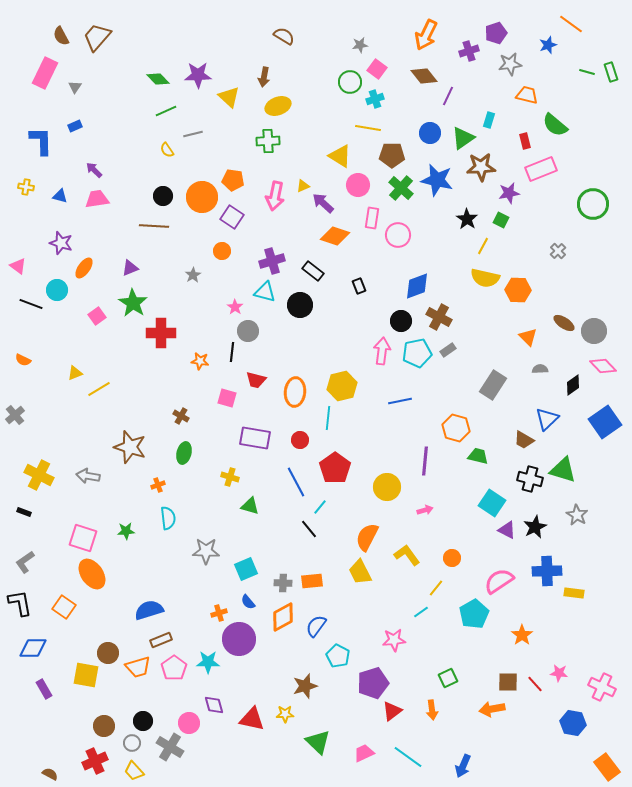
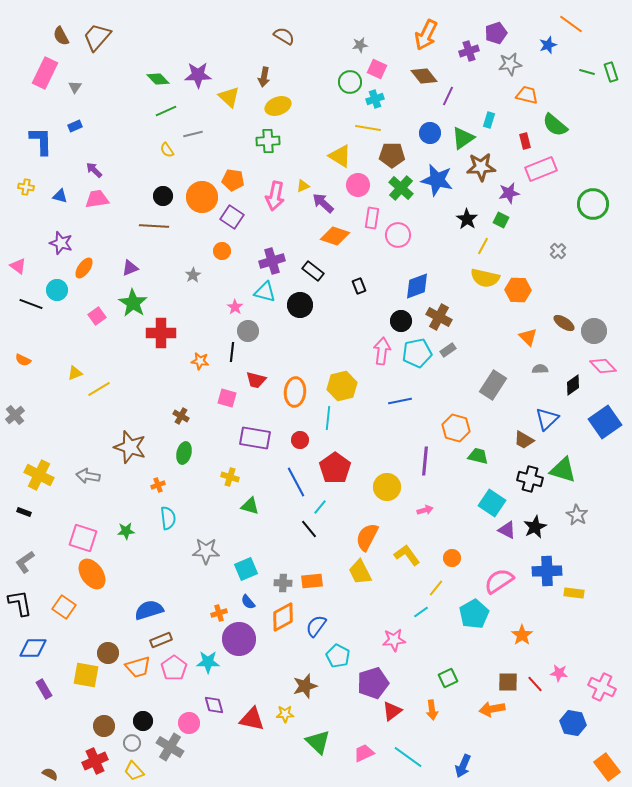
pink square at (377, 69): rotated 12 degrees counterclockwise
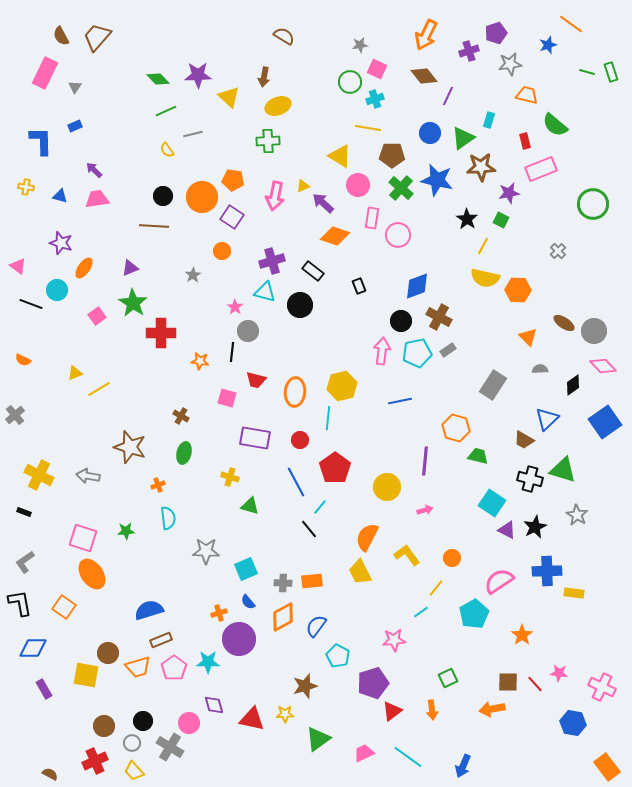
green triangle at (318, 742): moved 3 px up; rotated 40 degrees clockwise
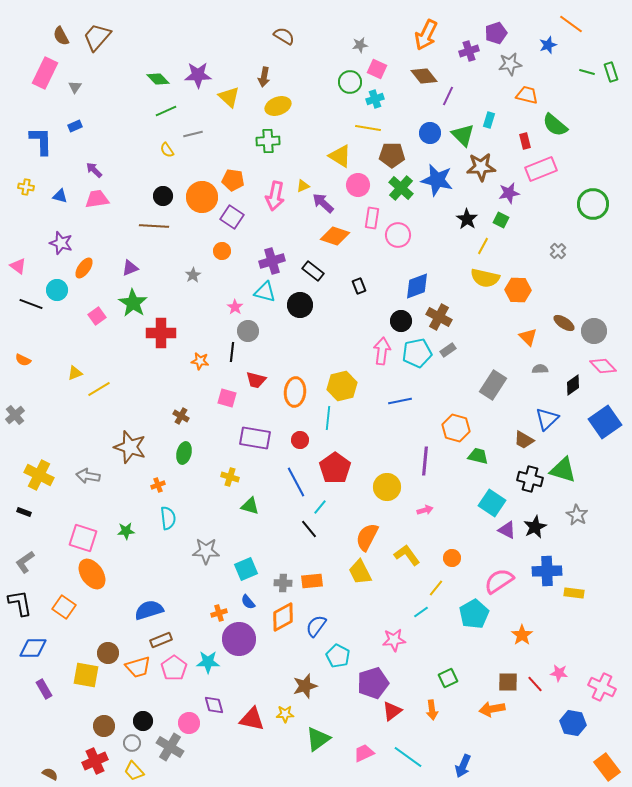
green triangle at (463, 138): moved 3 px up; rotated 40 degrees counterclockwise
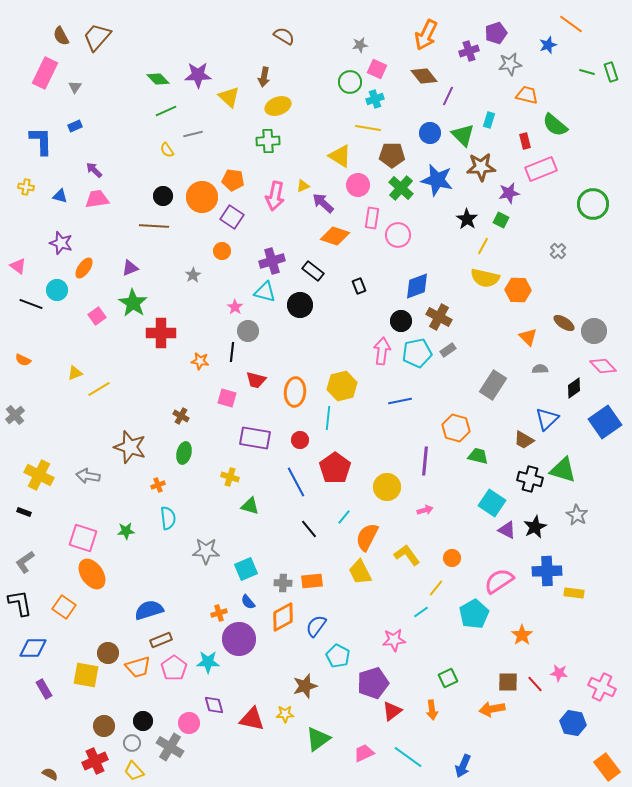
black diamond at (573, 385): moved 1 px right, 3 px down
cyan line at (320, 507): moved 24 px right, 10 px down
